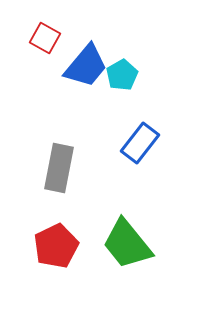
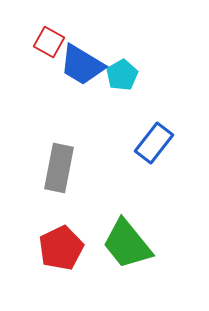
red square: moved 4 px right, 4 px down
blue trapezoid: moved 4 px left, 1 px up; rotated 81 degrees clockwise
blue rectangle: moved 14 px right
red pentagon: moved 5 px right, 2 px down
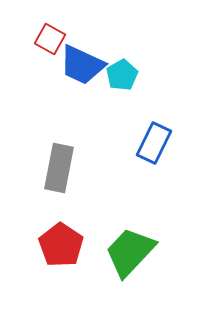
red square: moved 1 px right, 3 px up
blue trapezoid: rotated 6 degrees counterclockwise
blue rectangle: rotated 12 degrees counterclockwise
green trapezoid: moved 3 px right, 8 px down; rotated 82 degrees clockwise
red pentagon: moved 3 px up; rotated 12 degrees counterclockwise
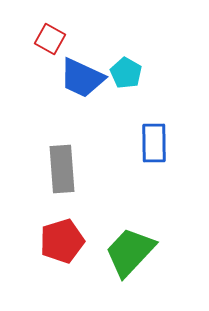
blue trapezoid: moved 13 px down
cyan pentagon: moved 4 px right, 2 px up; rotated 12 degrees counterclockwise
blue rectangle: rotated 27 degrees counterclockwise
gray rectangle: moved 3 px right, 1 px down; rotated 15 degrees counterclockwise
red pentagon: moved 1 px right, 4 px up; rotated 21 degrees clockwise
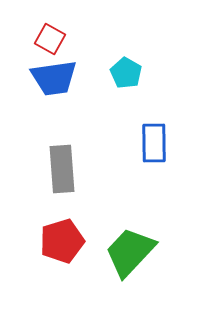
blue trapezoid: moved 28 px left; rotated 33 degrees counterclockwise
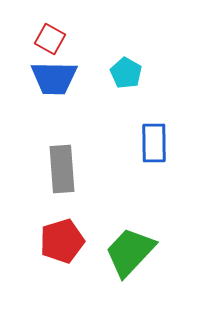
blue trapezoid: rotated 9 degrees clockwise
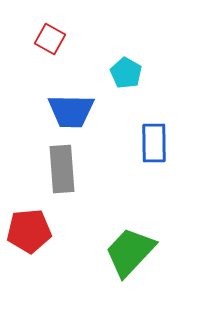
blue trapezoid: moved 17 px right, 33 px down
red pentagon: moved 33 px left, 10 px up; rotated 12 degrees clockwise
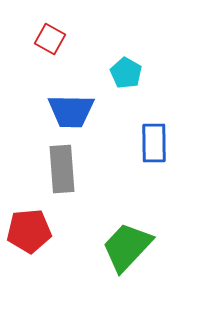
green trapezoid: moved 3 px left, 5 px up
